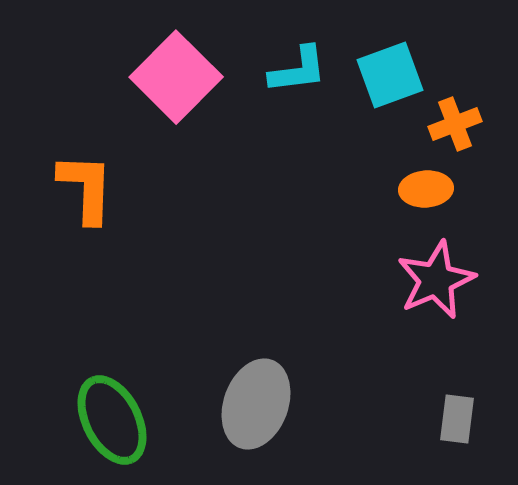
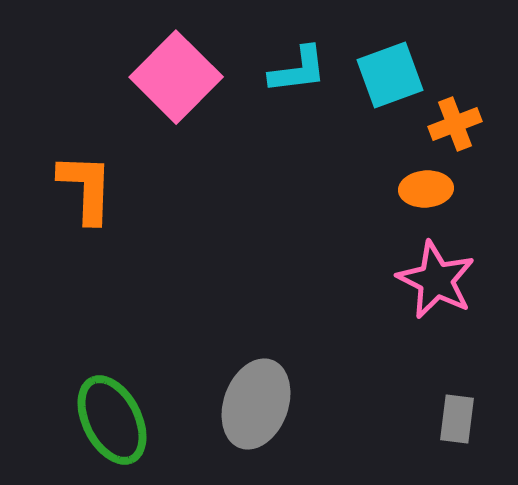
pink star: rotated 22 degrees counterclockwise
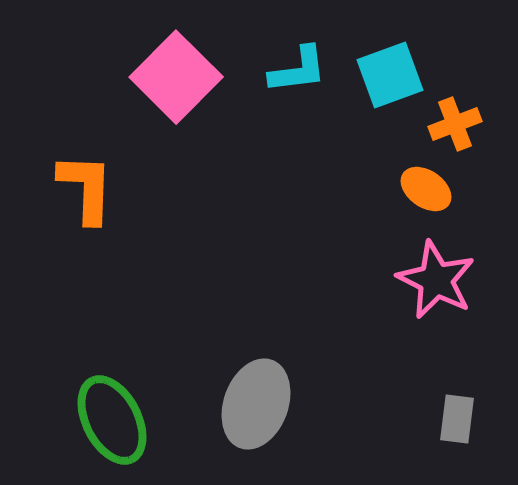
orange ellipse: rotated 39 degrees clockwise
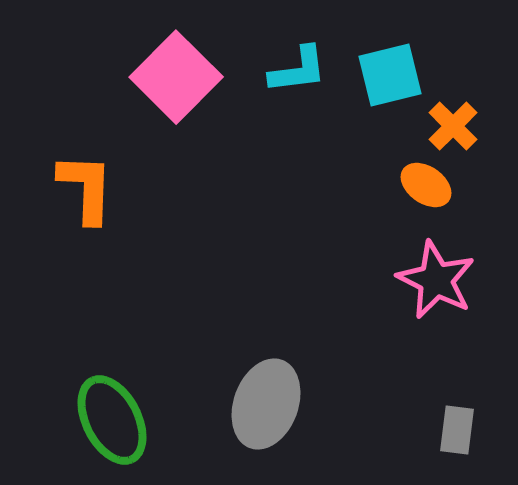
cyan square: rotated 6 degrees clockwise
orange cross: moved 2 px left, 2 px down; rotated 24 degrees counterclockwise
orange ellipse: moved 4 px up
gray ellipse: moved 10 px right
gray rectangle: moved 11 px down
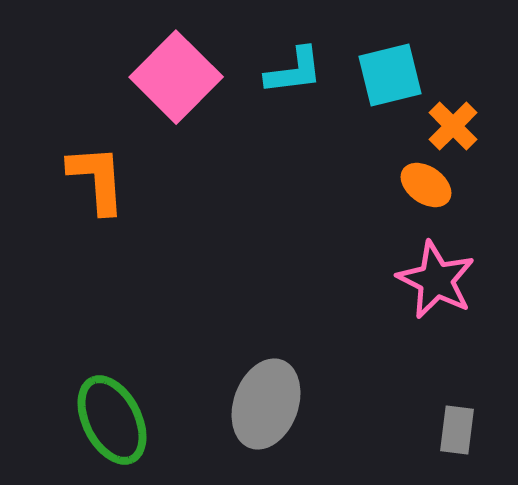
cyan L-shape: moved 4 px left, 1 px down
orange L-shape: moved 11 px right, 9 px up; rotated 6 degrees counterclockwise
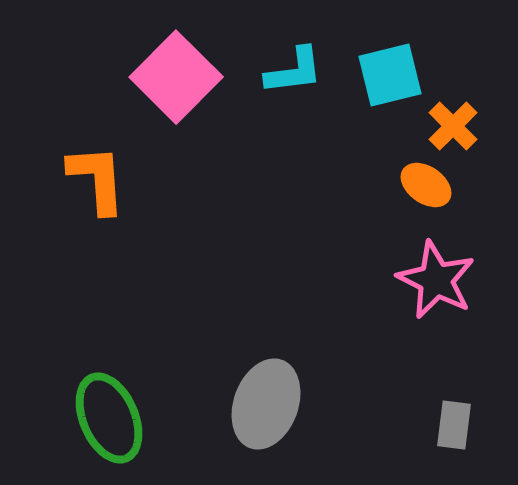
green ellipse: moved 3 px left, 2 px up; rotated 4 degrees clockwise
gray rectangle: moved 3 px left, 5 px up
